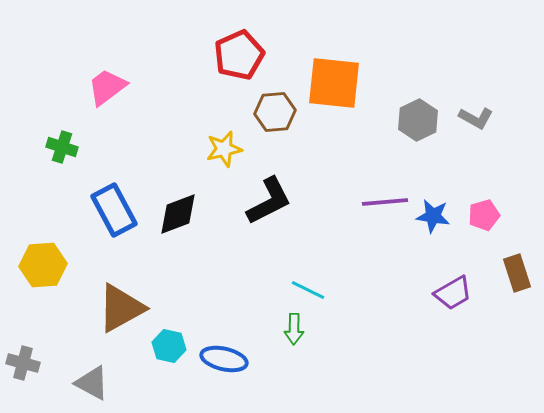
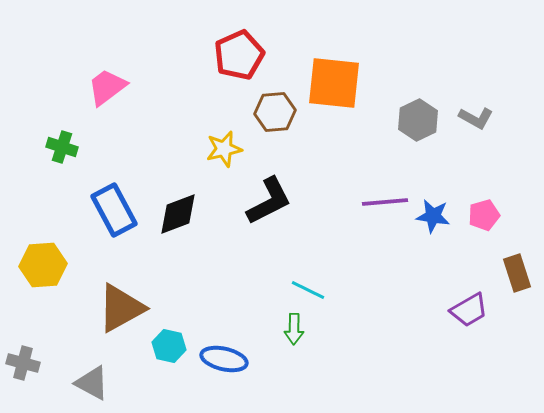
purple trapezoid: moved 16 px right, 17 px down
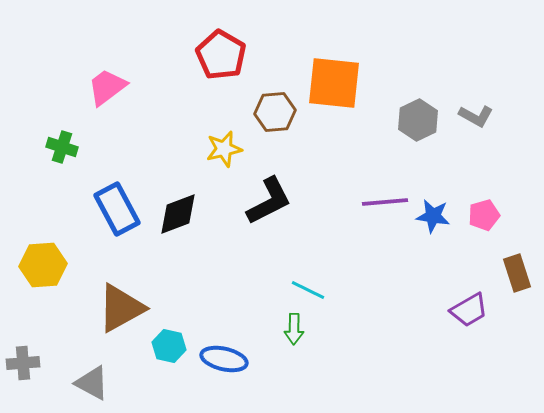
red pentagon: moved 18 px left; rotated 18 degrees counterclockwise
gray L-shape: moved 2 px up
blue rectangle: moved 3 px right, 1 px up
gray cross: rotated 20 degrees counterclockwise
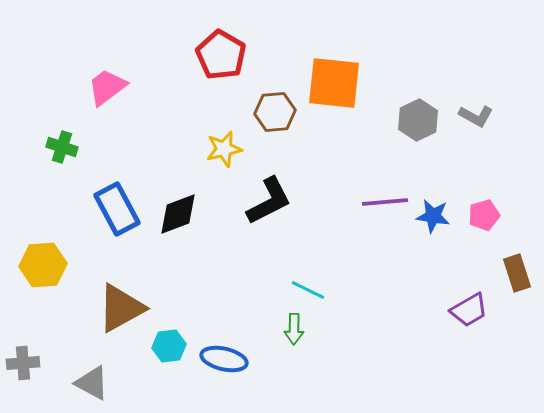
cyan hexagon: rotated 20 degrees counterclockwise
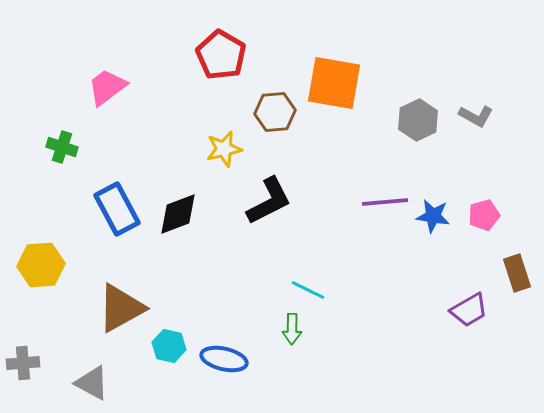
orange square: rotated 4 degrees clockwise
yellow hexagon: moved 2 px left
green arrow: moved 2 px left
cyan hexagon: rotated 20 degrees clockwise
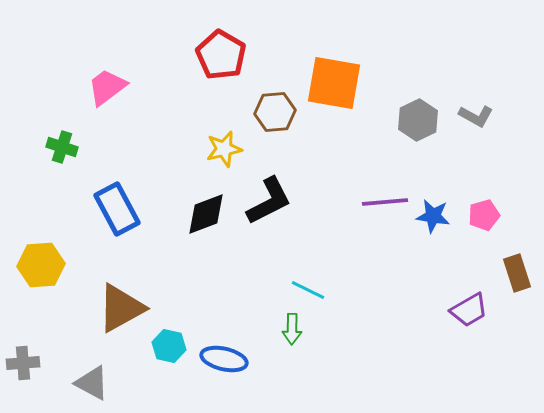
black diamond: moved 28 px right
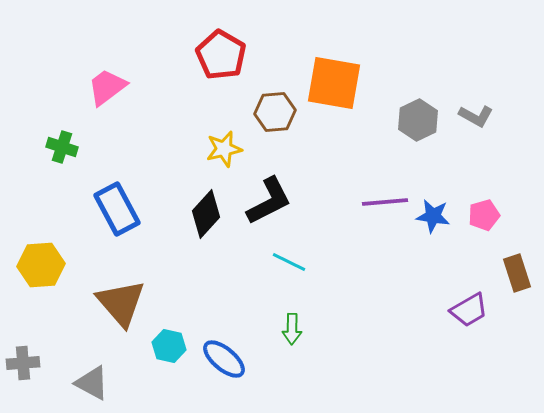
black diamond: rotated 27 degrees counterclockwise
cyan line: moved 19 px left, 28 px up
brown triangle: moved 5 px up; rotated 42 degrees counterclockwise
blue ellipse: rotated 27 degrees clockwise
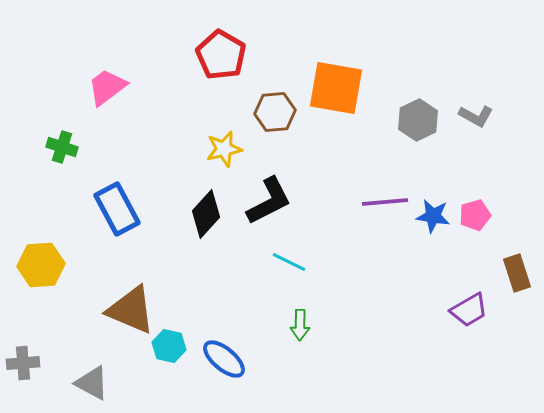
orange square: moved 2 px right, 5 px down
pink pentagon: moved 9 px left
brown triangle: moved 10 px right, 7 px down; rotated 26 degrees counterclockwise
green arrow: moved 8 px right, 4 px up
